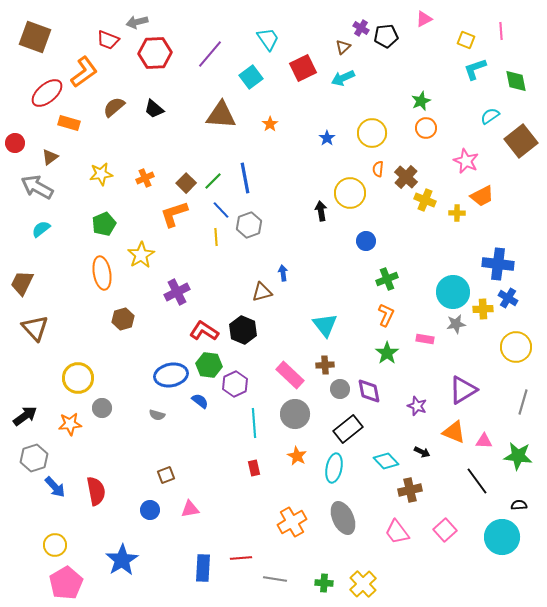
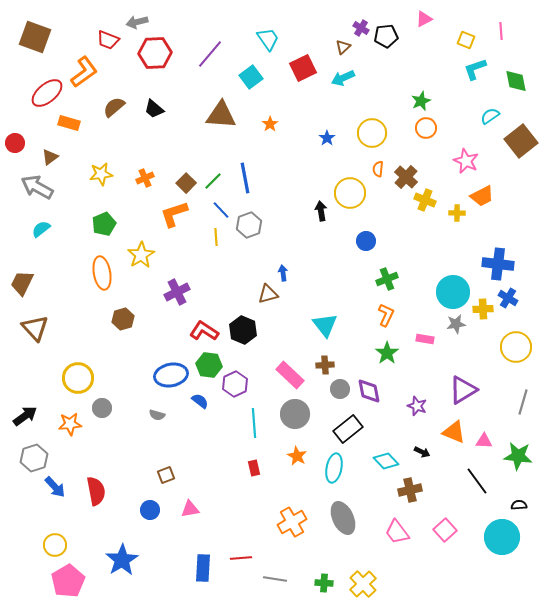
brown triangle at (262, 292): moved 6 px right, 2 px down
pink pentagon at (66, 583): moved 2 px right, 2 px up
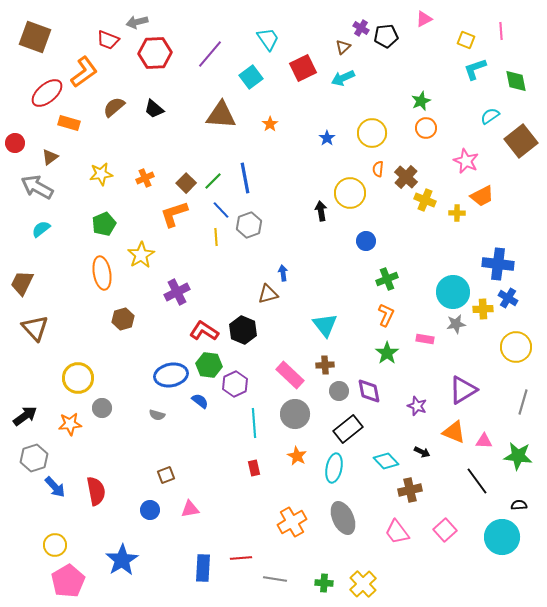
gray circle at (340, 389): moved 1 px left, 2 px down
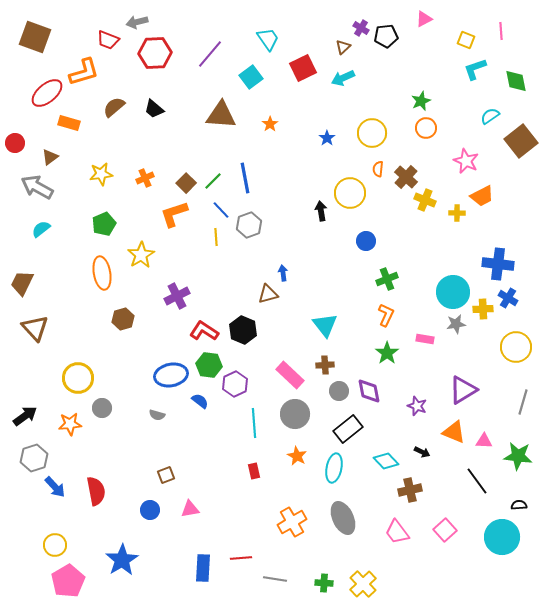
orange L-shape at (84, 72): rotated 20 degrees clockwise
purple cross at (177, 292): moved 4 px down
red rectangle at (254, 468): moved 3 px down
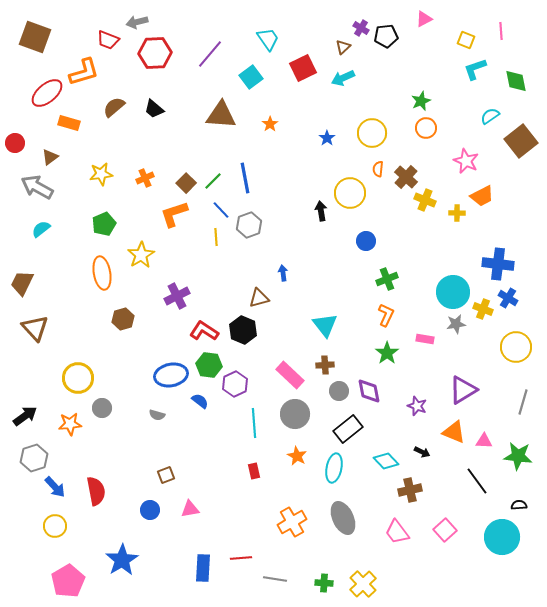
brown triangle at (268, 294): moved 9 px left, 4 px down
yellow cross at (483, 309): rotated 24 degrees clockwise
yellow circle at (55, 545): moved 19 px up
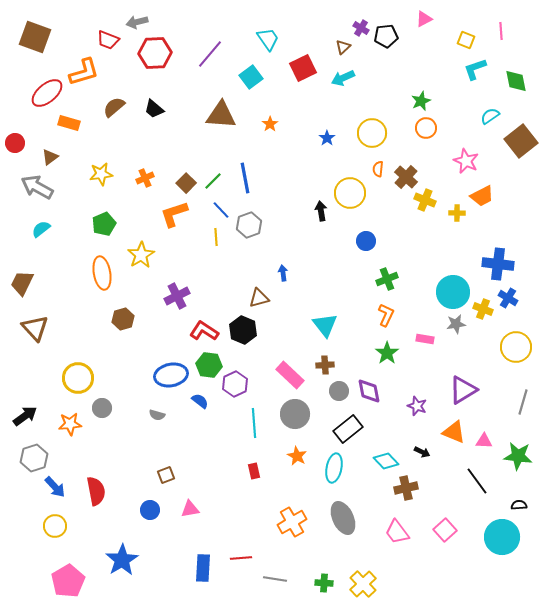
brown cross at (410, 490): moved 4 px left, 2 px up
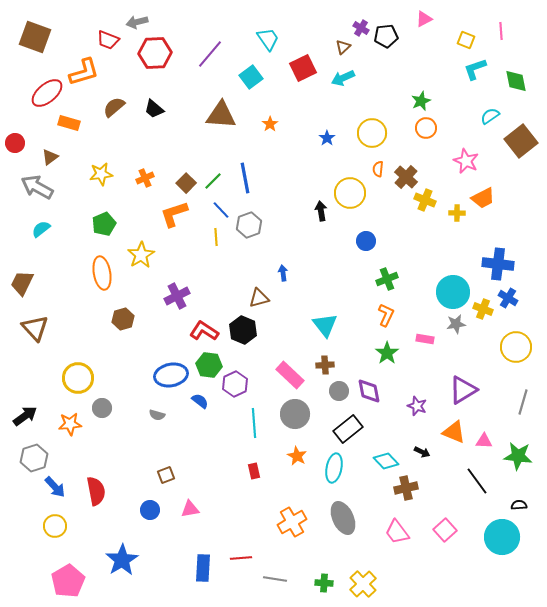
orange trapezoid at (482, 196): moved 1 px right, 2 px down
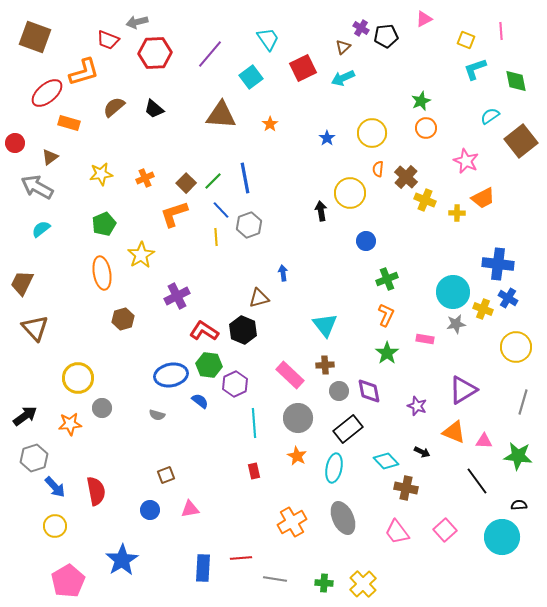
gray circle at (295, 414): moved 3 px right, 4 px down
brown cross at (406, 488): rotated 25 degrees clockwise
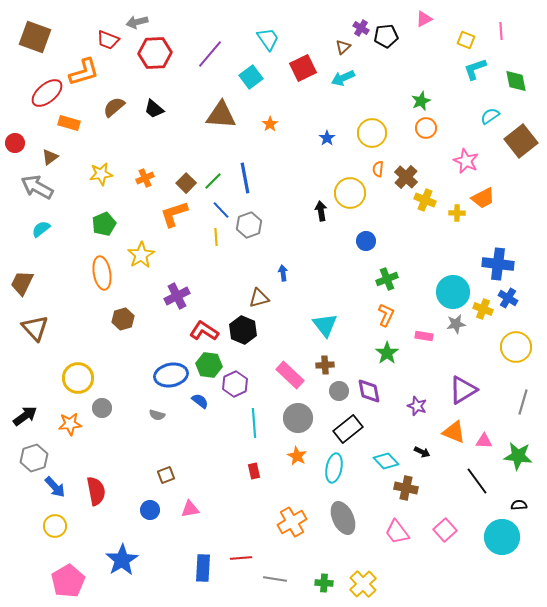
pink rectangle at (425, 339): moved 1 px left, 3 px up
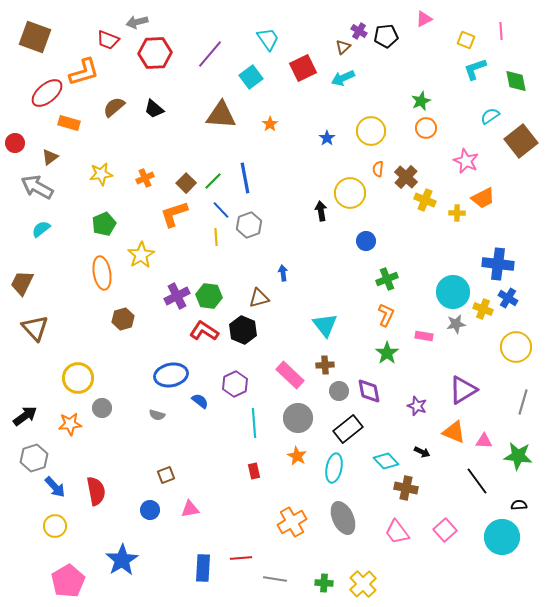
purple cross at (361, 28): moved 2 px left, 3 px down
yellow circle at (372, 133): moved 1 px left, 2 px up
green hexagon at (209, 365): moved 69 px up
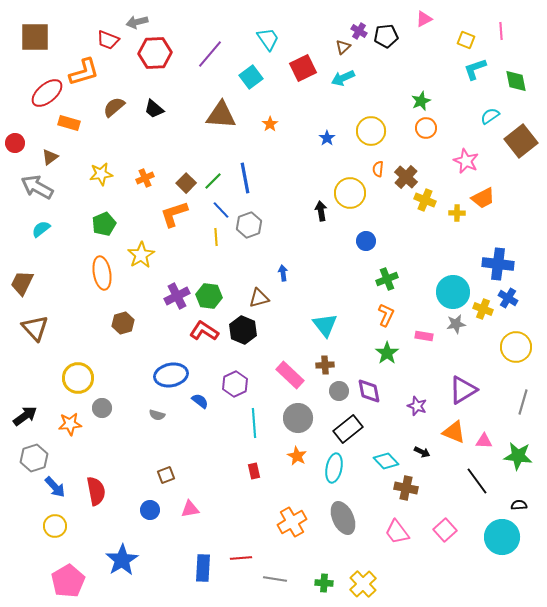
brown square at (35, 37): rotated 20 degrees counterclockwise
brown hexagon at (123, 319): moved 4 px down
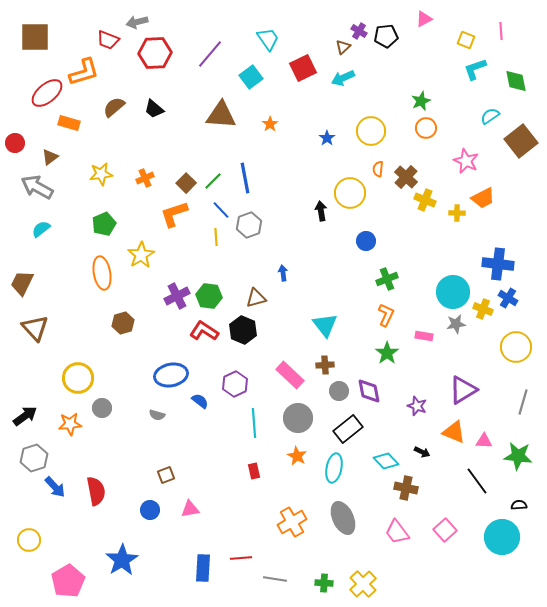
brown triangle at (259, 298): moved 3 px left
yellow circle at (55, 526): moved 26 px left, 14 px down
